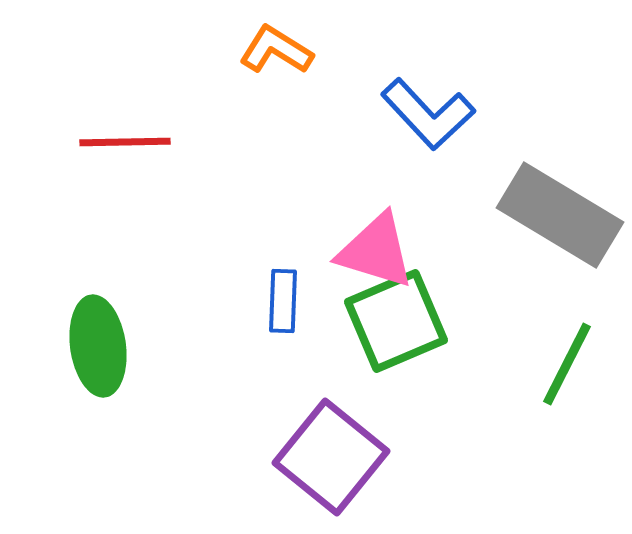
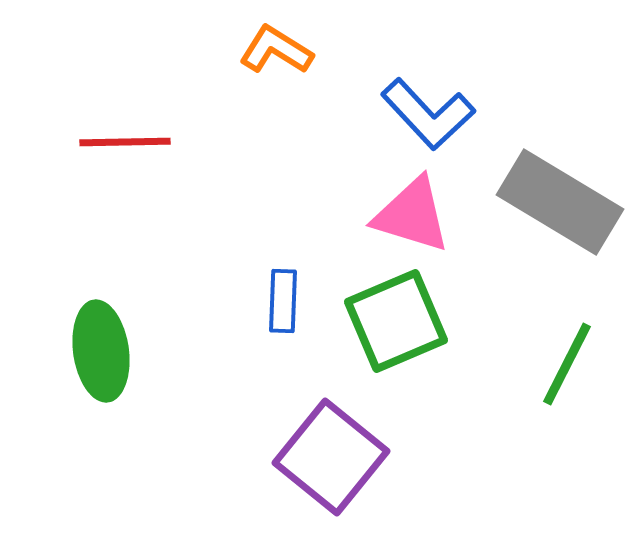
gray rectangle: moved 13 px up
pink triangle: moved 36 px right, 36 px up
green ellipse: moved 3 px right, 5 px down
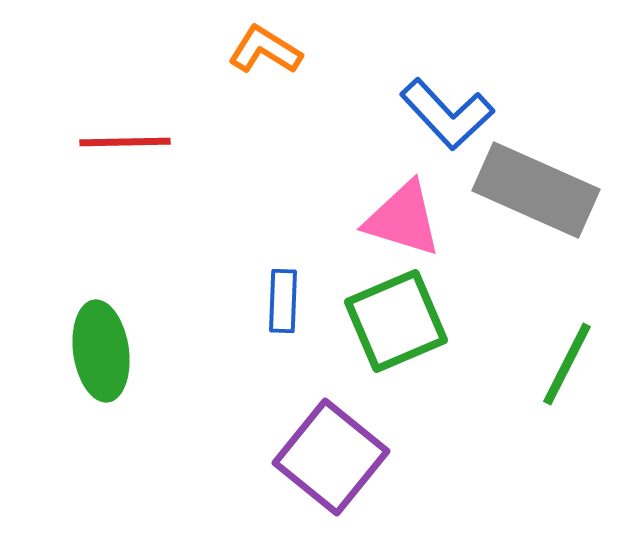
orange L-shape: moved 11 px left
blue L-shape: moved 19 px right
gray rectangle: moved 24 px left, 12 px up; rotated 7 degrees counterclockwise
pink triangle: moved 9 px left, 4 px down
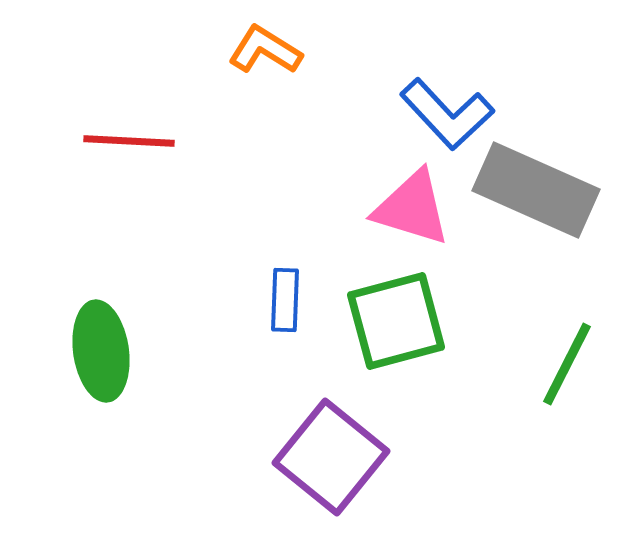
red line: moved 4 px right, 1 px up; rotated 4 degrees clockwise
pink triangle: moved 9 px right, 11 px up
blue rectangle: moved 2 px right, 1 px up
green square: rotated 8 degrees clockwise
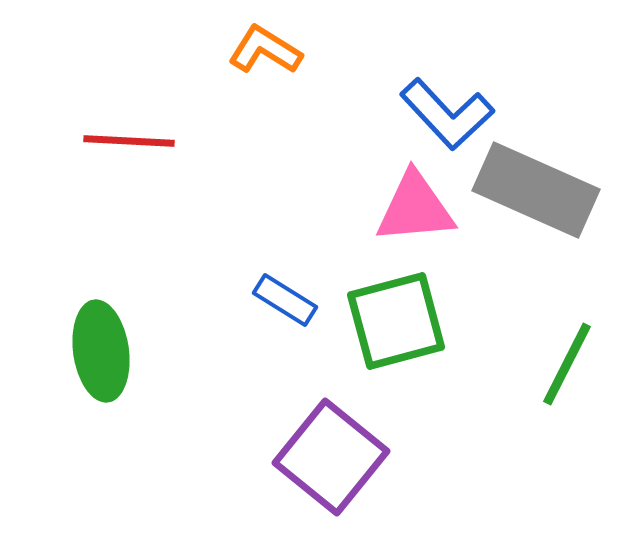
pink triangle: moved 3 px right; rotated 22 degrees counterclockwise
blue rectangle: rotated 60 degrees counterclockwise
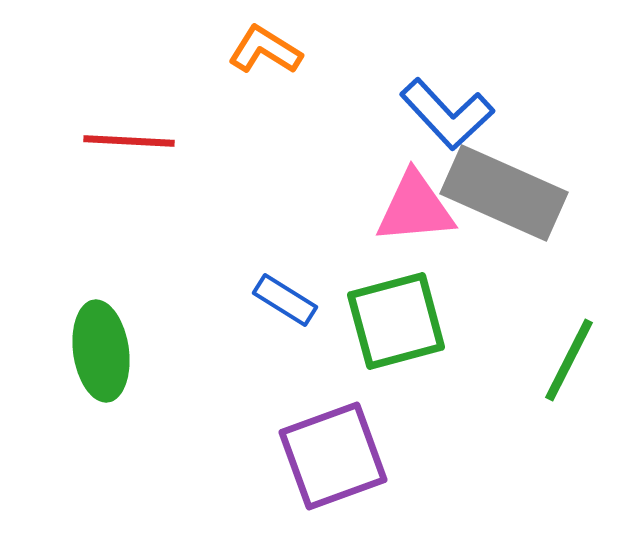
gray rectangle: moved 32 px left, 3 px down
green line: moved 2 px right, 4 px up
purple square: moved 2 px right, 1 px up; rotated 31 degrees clockwise
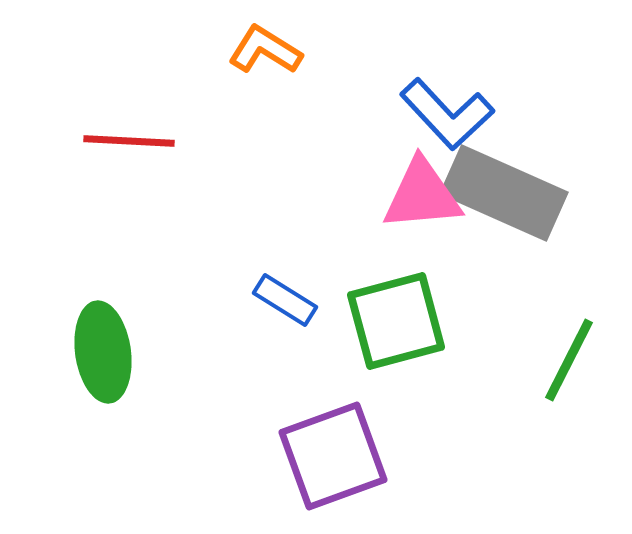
pink triangle: moved 7 px right, 13 px up
green ellipse: moved 2 px right, 1 px down
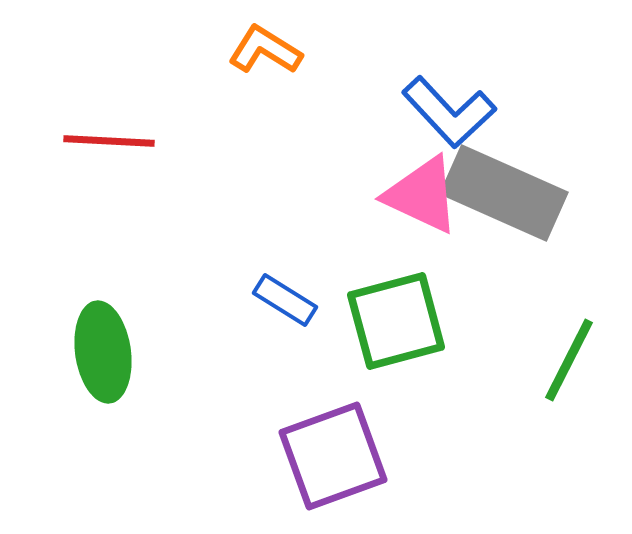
blue L-shape: moved 2 px right, 2 px up
red line: moved 20 px left
pink triangle: rotated 30 degrees clockwise
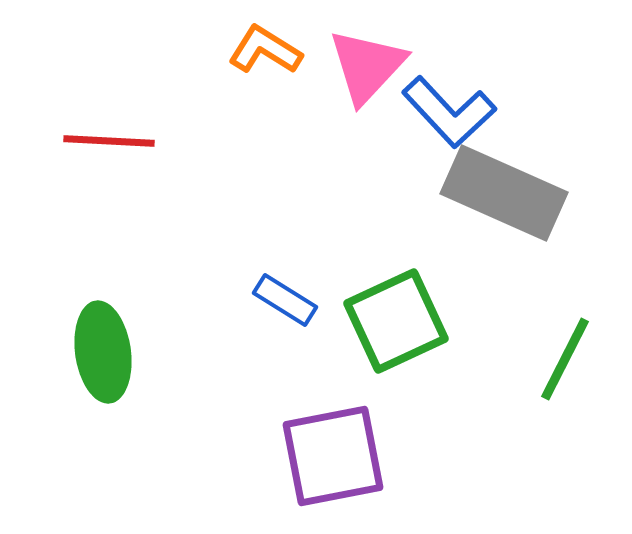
pink triangle: moved 55 px left, 129 px up; rotated 48 degrees clockwise
green square: rotated 10 degrees counterclockwise
green line: moved 4 px left, 1 px up
purple square: rotated 9 degrees clockwise
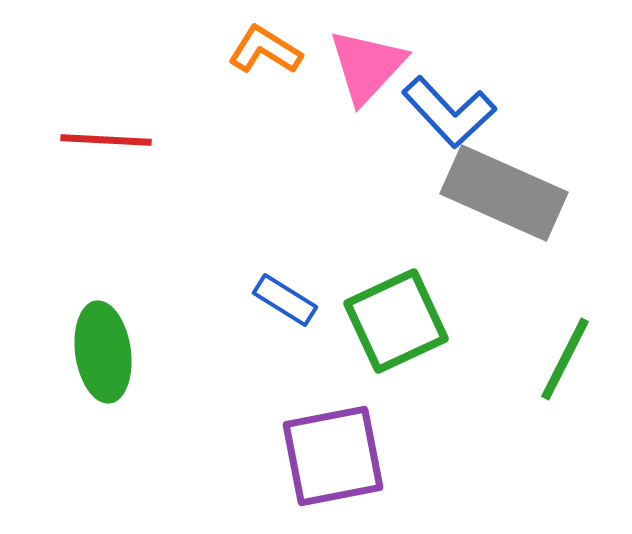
red line: moved 3 px left, 1 px up
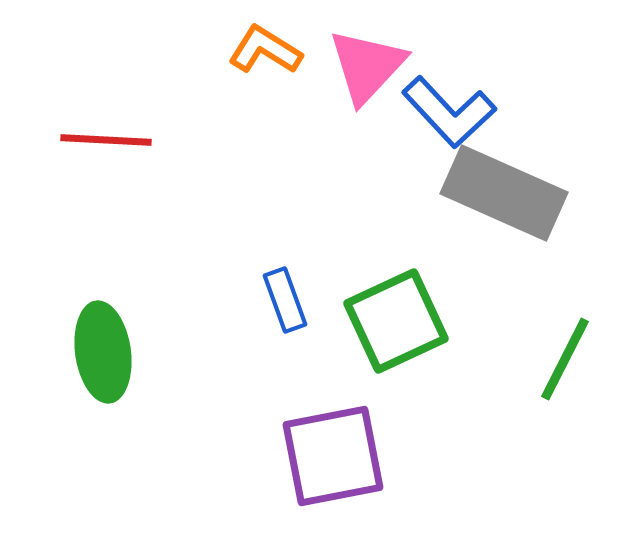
blue rectangle: rotated 38 degrees clockwise
